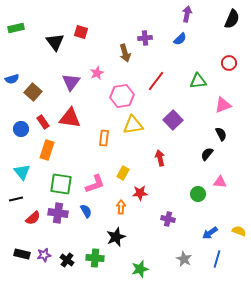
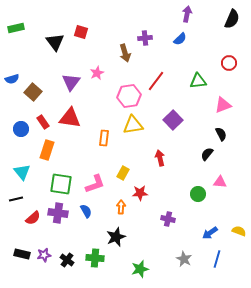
pink hexagon at (122, 96): moved 7 px right
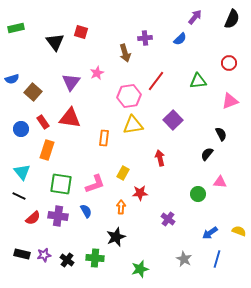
purple arrow at (187, 14): moved 8 px right, 3 px down; rotated 28 degrees clockwise
pink triangle at (223, 105): moved 7 px right, 4 px up
black line at (16, 199): moved 3 px right, 3 px up; rotated 40 degrees clockwise
purple cross at (58, 213): moved 3 px down
purple cross at (168, 219): rotated 24 degrees clockwise
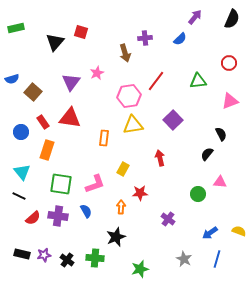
black triangle at (55, 42): rotated 18 degrees clockwise
blue circle at (21, 129): moved 3 px down
yellow rectangle at (123, 173): moved 4 px up
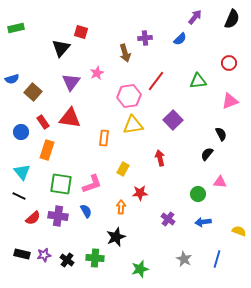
black triangle at (55, 42): moved 6 px right, 6 px down
pink L-shape at (95, 184): moved 3 px left
blue arrow at (210, 233): moved 7 px left, 11 px up; rotated 28 degrees clockwise
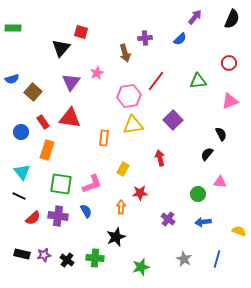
green rectangle at (16, 28): moved 3 px left; rotated 14 degrees clockwise
green star at (140, 269): moved 1 px right, 2 px up
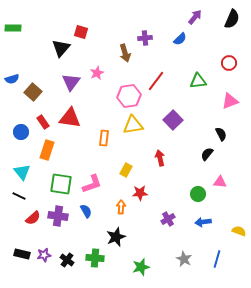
yellow rectangle at (123, 169): moved 3 px right, 1 px down
purple cross at (168, 219): rotated 24 degrees clockwise
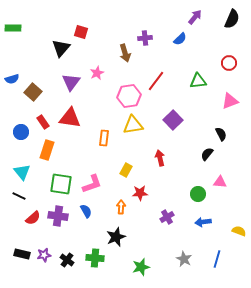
purple cross at (168, 219): moved 1 px left, 2 px up
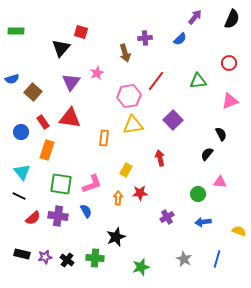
green rectangle at (13, 28): moved 3 px right, 3 px down
orange arrow at (121, 207): moved 3 px left, 9 px up
purple star at (44, 255): moved 1 px right, 2 px down
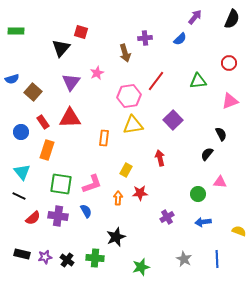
red triangle at (70, 118): rotated 10 degrees counterclockwise
blue line at (217, 259): rotated 18 degrees counterclockwise
